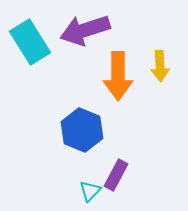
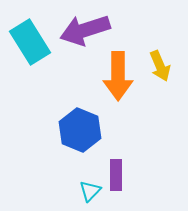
yellow arrow: rotated 20 degrees counterclockwise
blue hexagon: moved 2 px left
purple rectangle: rotated 28 degrees counterclockwise
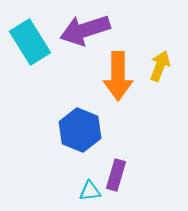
yellow arrow: rotated 136 degrees counterclockwise
purple rectangle: rotated 16 degrees clockwise
cyan triangle: rotated 40 degrees clockwise
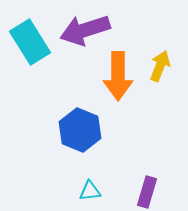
purple rectangle: moved 31 px right, 17 px down
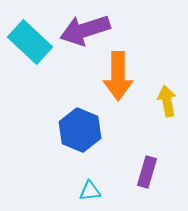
cyan rectangle: rotated 15 degrees counterclockwise
yellow arrow: moved 7 px right, 35 px down; rotated 32 degrees counterclockwise
purple rectangle: moved 20 px up
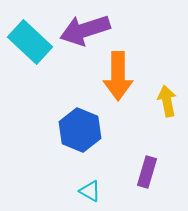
cyan triangle: rotated 35 degrees clockwise
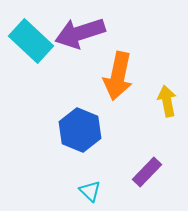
purple arrow: moved 5 px left, 3 px down
cyan rectangle: moved 1 px right, 1 px up
orange arrow: rotated 12 degrees clockwise
purple rectangle: rotated 28 degrees clockwise
cyan triangle: rotated 15 degrees clockwise
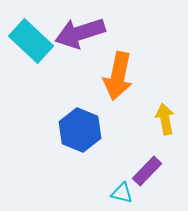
yellow arrow: moved 2 px left, 18 px down
purple rectangle: moved 1 px up
cyan triangle: moved 32 px right, 2 px down; rotated 30 degrees counterclockwise
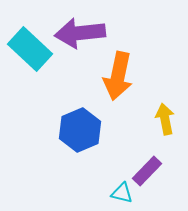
purple arrow: rotated 12 degrees clockwise
cyan rectangle: moved 1 px left, 8 px down
blue hexagon: rotated 15 degrees clockwise
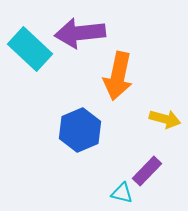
yellow arrow: rotated 116 degrees clockwise
